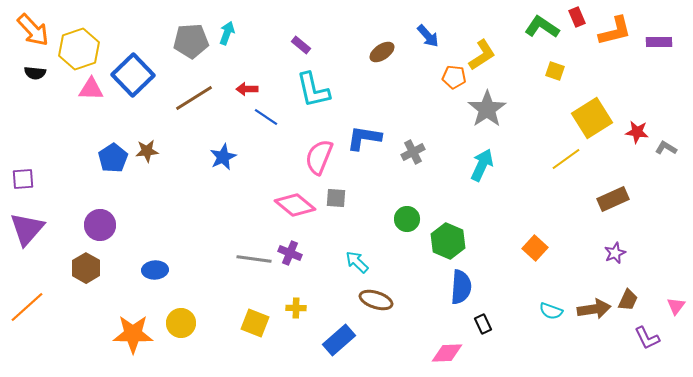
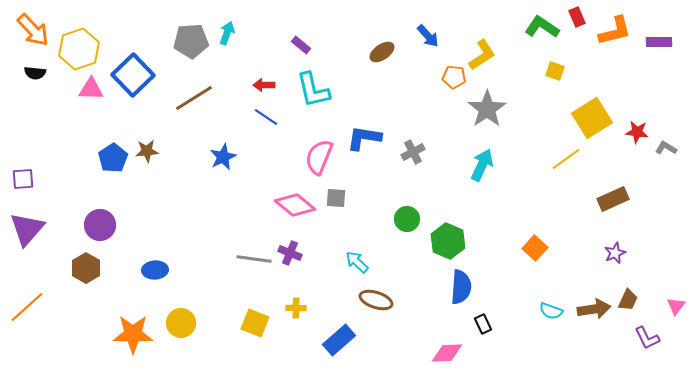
red arrow at (247, 89): moved 17 px right, 4 px up
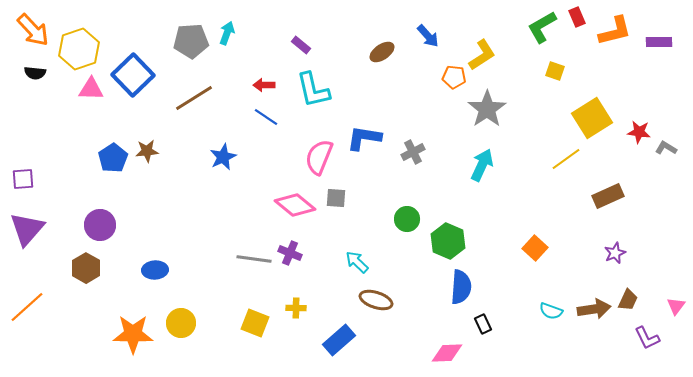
green L-shape at (542, 27): rotated 64 degrees counterclockwise
red star at (637, 132): moved 2 px right
brown rectangle at (613, 199): moved 5 px left, 3 px up
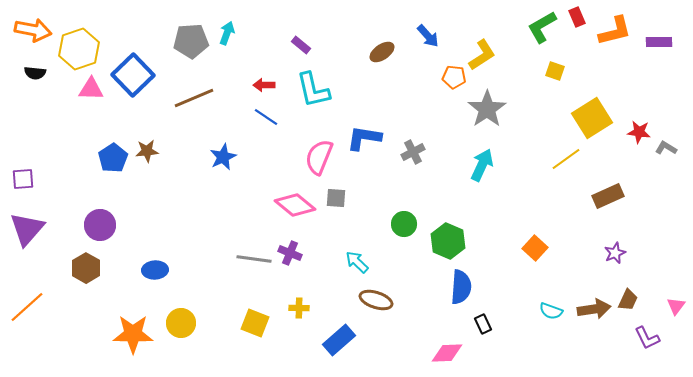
orange arrow at (33, 30): rotated 36 degrees counterclockwise
brown line at (194, 98): rotated 9 degrees clockwise
green circle at (407, 219): moved 3 px left, 5 px down
yellow cross at (296, 308): moved 3 px right
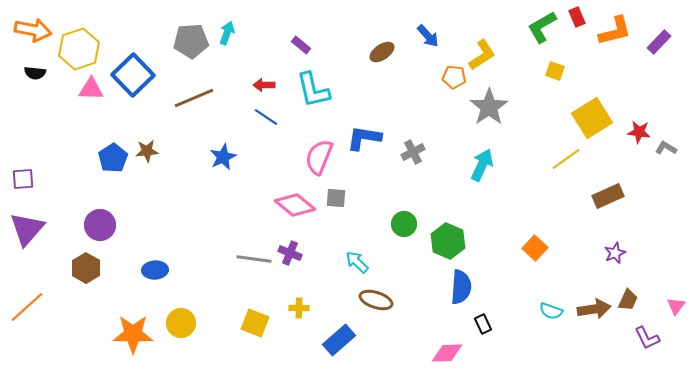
purple rectangle at (659, 42): rotated 45 degrees counterclockwise
gray star at (487, 109): moved 2 px right, 2 px up
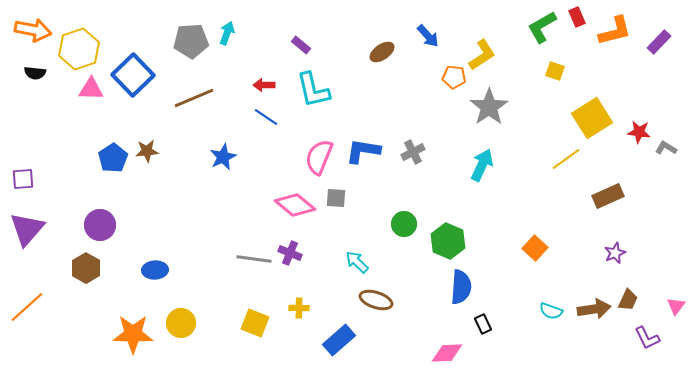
blue L-shape at (364, 138): moved 1 px left, 13 px down
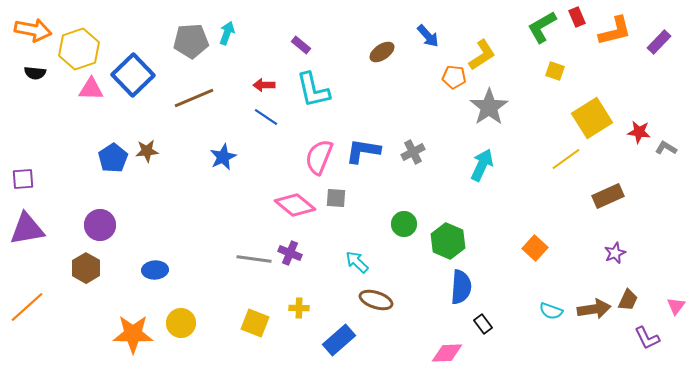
purple triangle at (27, 229): rotated 39 degrees clockwise
black rectangle at (483, 324): rotated 12 degrees counterclockwise
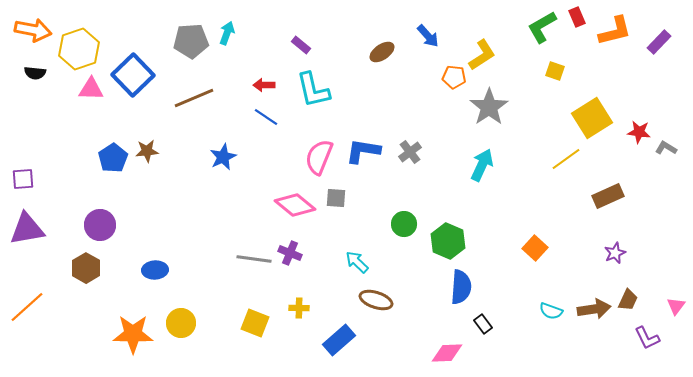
gray cross at (413, 152): moved 3 px left; rotated 10 degrees counterclockwise
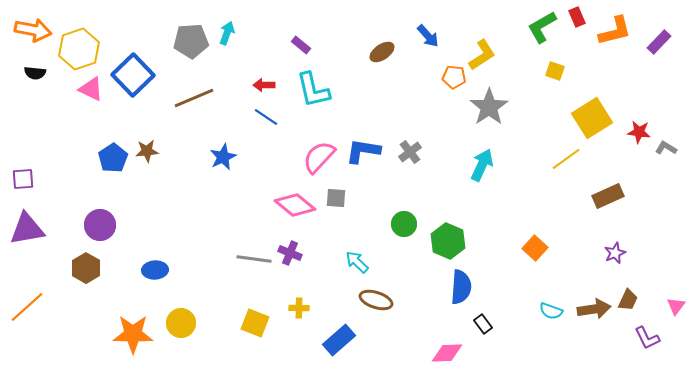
pink triangle at (91, 89): rotated 24 degrees clockwise
pink semicircle at (319, 157): rotated 21 degrees clockwise
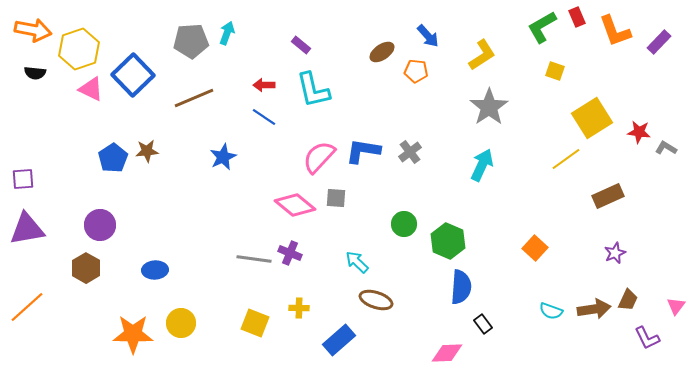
orange L-shape at (615, 31): rotated 84 degrees clockwise
orange pentagon at (454, 77): moved 38 px left, 6 px up
blue line at (266, 117): moved 2 px left
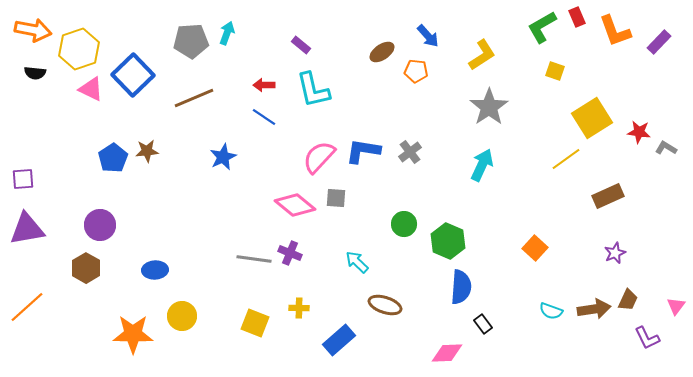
brown ellipse at (376, 300): moved 9 px right, 5 px down
yellow circle at (181, 323): moved 1 px right, 7 px up
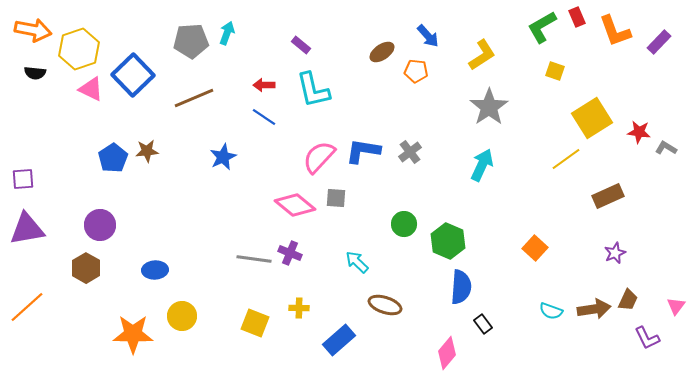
pink diamond at (447, 353): rotated 48 degrees counterclockwise
